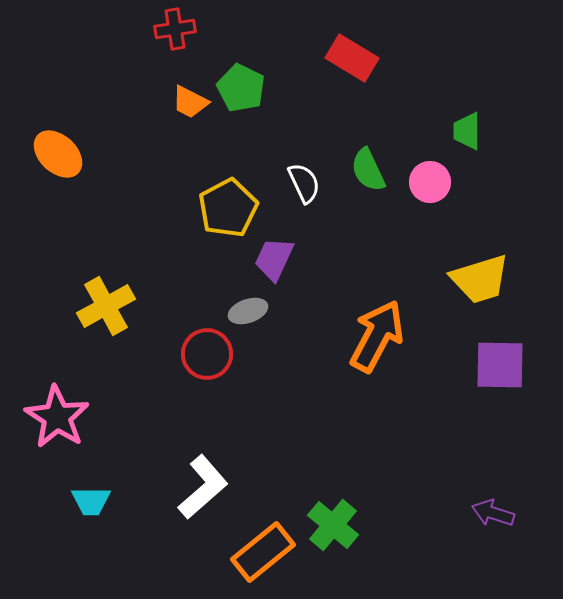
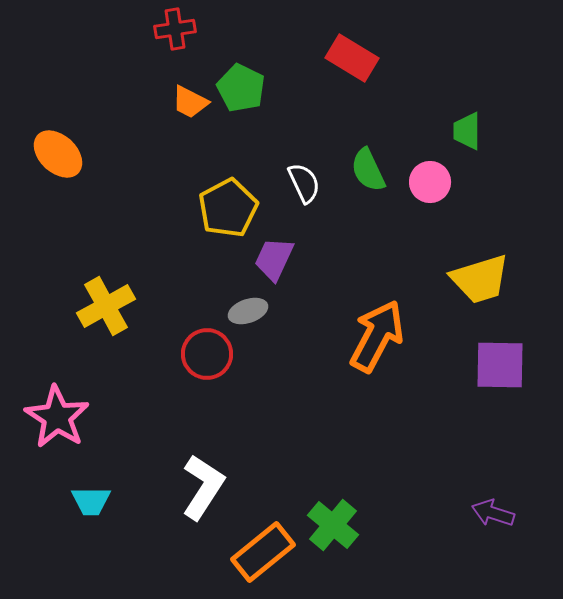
white L-shape: rotated 16 degrees counterclockwise
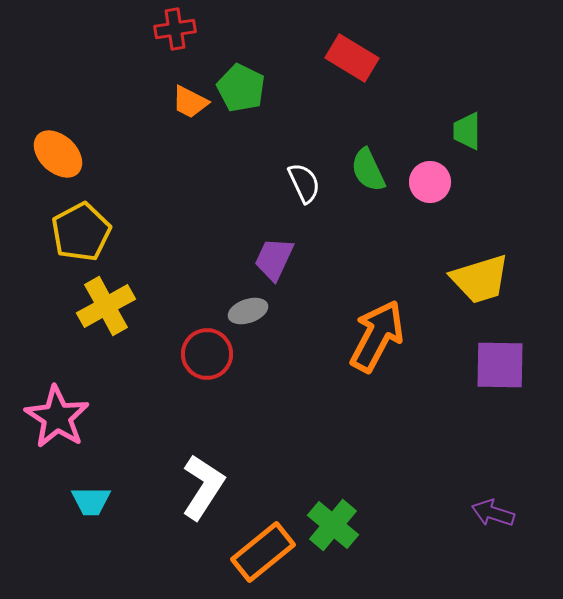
yellow pentagon: moved 147 px left, 24 px down
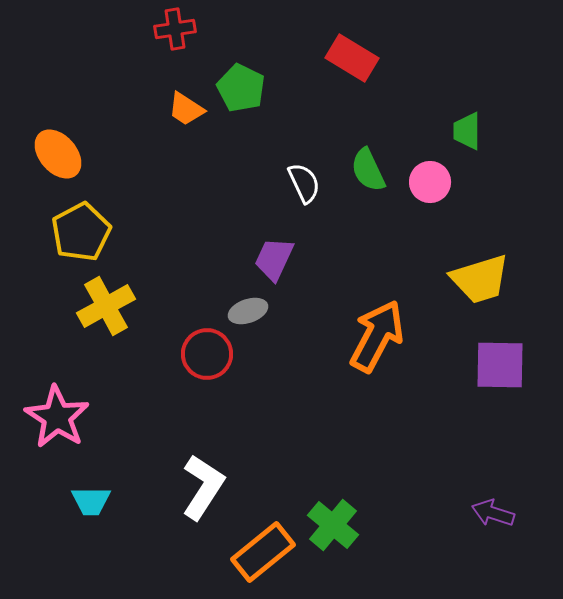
orange trapezoid: moved 4 px left, 7 px down; rotated 6 degrees clockwise
orange ellipse: rotated 6 degrees clockwise
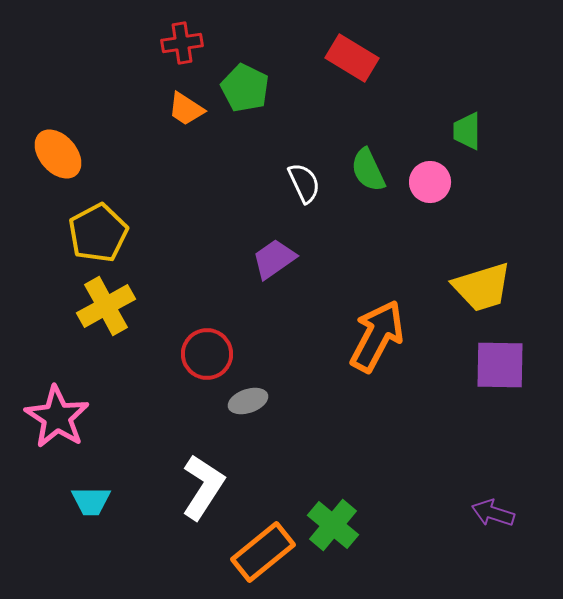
red cross: moved 7 px right, 14 px down
green pentagon: moved 4 px right
yellow pentagon: moved 17 px right, 1 px down
purple trapezoid: rotated 30 degrees clockwise
yellow trapezoid: moved 2 px right, 8 px down
gray ellipse: moved 90 px down
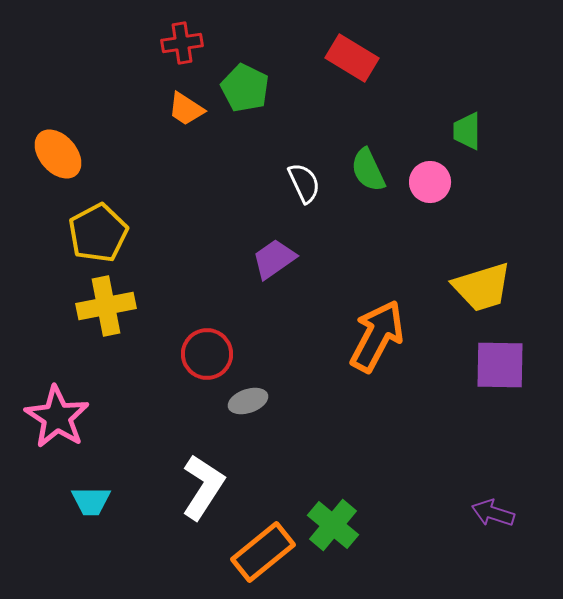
yellow cross: rotated 18 degrees clockwise
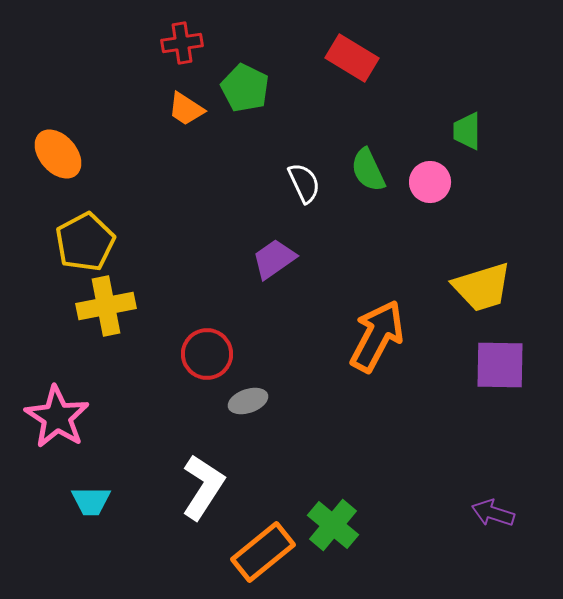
yellow pentagon: moved 13 px left, 9 px down
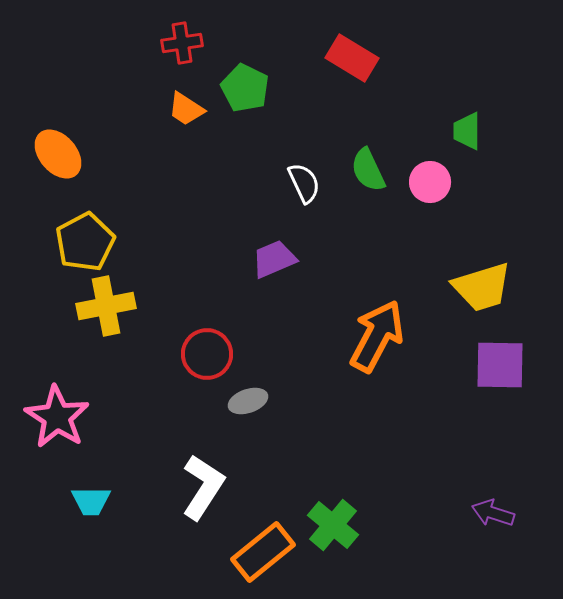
purple trapezoid: rotated 12 degrees clockwise
